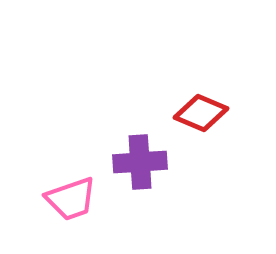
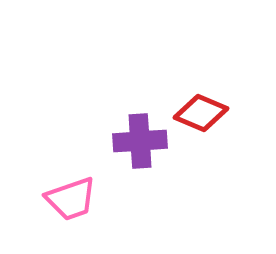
purple cross: moved 21 px up
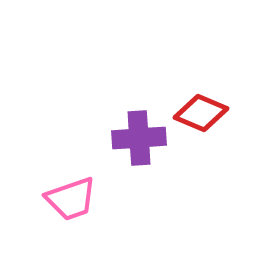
purple cross: moved 1 px left, 3 px up
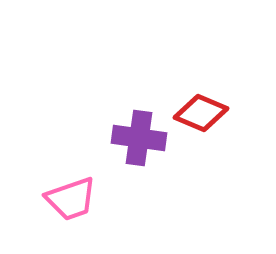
purple cross: rotated 12 degrees clockwise
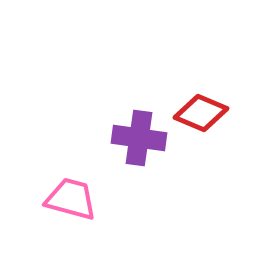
pink trapezoid: rotated 146 degrees counterclockwise
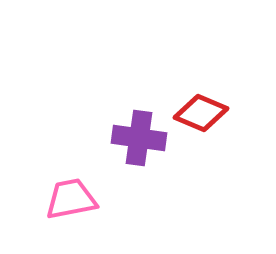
pink trapezoid: rotated 26 degrees counterclockwise
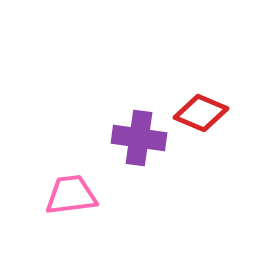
pink trapezoid: moved 4 px up; rotated 4 degrees clockwise
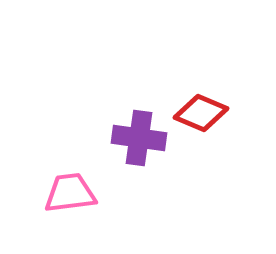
pink trapezoid: moved 1 px left, 2 px up
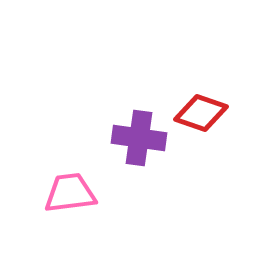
red diamond: rotated 4 degrees counterclockwise
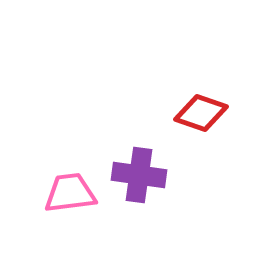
purple cross: moved 37 px down
